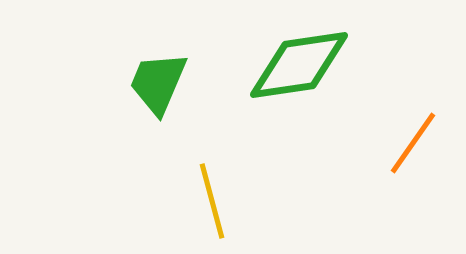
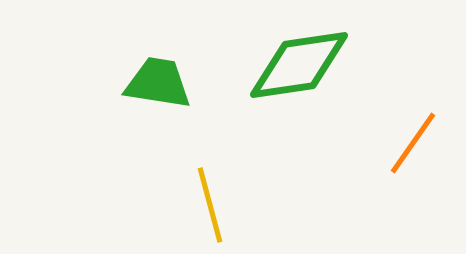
green trapezoid: rotated 76 degrees clockwise
yellow line: moved 2 px left, 4 px down
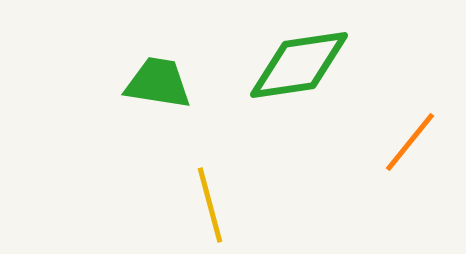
orange line: moved 3 px left, 1 px up; rotated 4 degrees clockwise
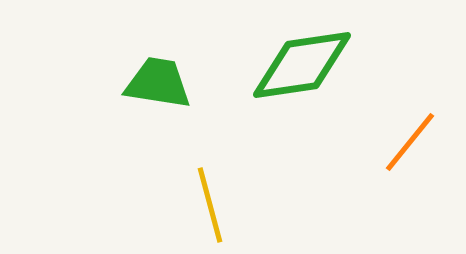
green diamond: moved 3 px right
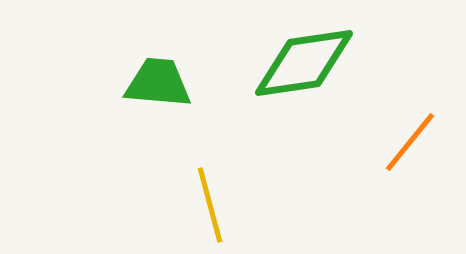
green diamond: moved 2 px right, 2 px up
green trapezoid: rotated 4 degrees counterclockwise
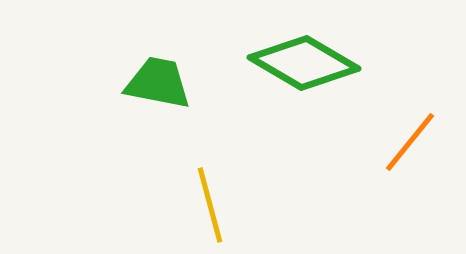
green diamond: rotated 39 degrees clockwise
green trapezoid: rotated 6 degrees clockwise
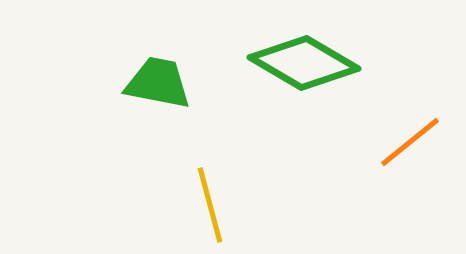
orange line: rotated 12 degrees clockwise
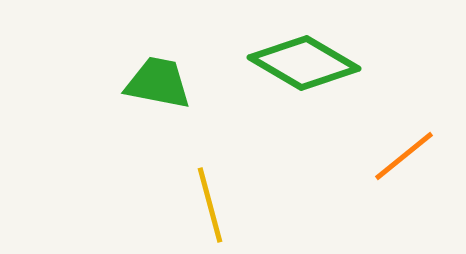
orange line: moved 6 px left, 14 px down
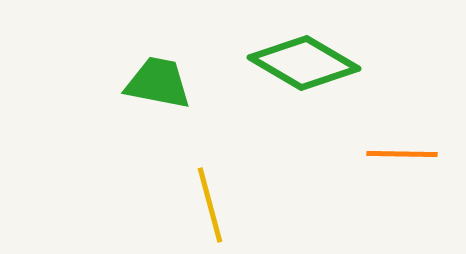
orange line: moved 2 px left, 2 px up; rotated 40 degrees clockwise
